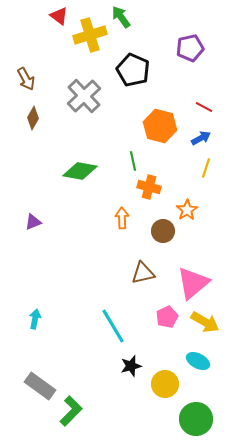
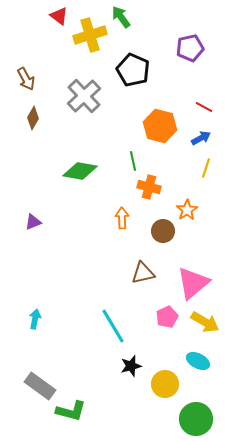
green L-shape: rotated 60 degrees clockwise
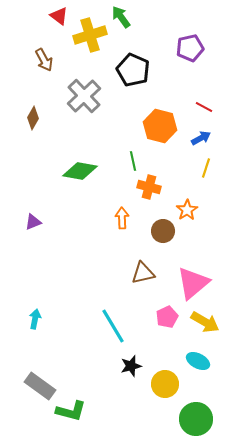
brown arrow: moved 18 px right, 19 px up
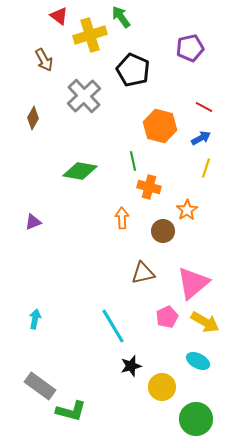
yellow circle: moved 3 px left, 3 px down
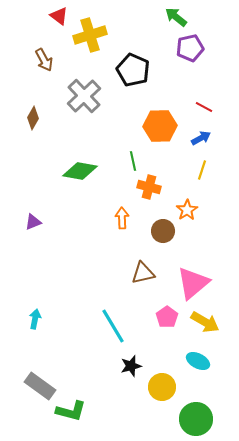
green arrow: moved 55 px right; rotated 15 degrees counterclockwise
orange hexagon: rotated 16 degrees counterclockwise
yellow line: moved 4 px left, 2 px down
pink pentagon: rotated 10 degrees counterclockwise
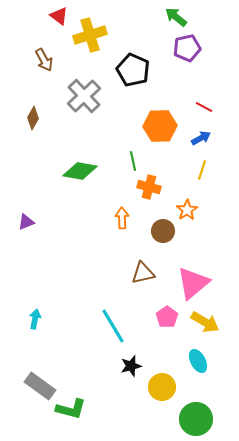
purple pentagon: moved 3 px left
purple triangle: moved 7 px left
cyan ellipse: rotated 35 degrees clockwise
green L-shape: moved 2 px up
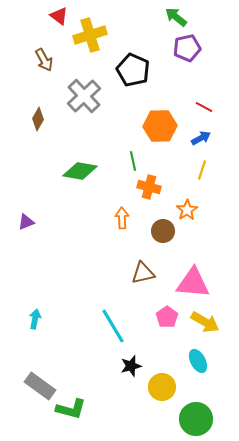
brown diamond: moved 5 px right, 1 px down
pink triangle: rotated 45 degrees clockwise
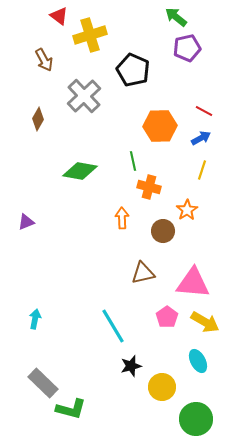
red line: moved 4 px down
gray rectangle: moved 3 px right, 3 px up; rotated 8 degrees clockwise
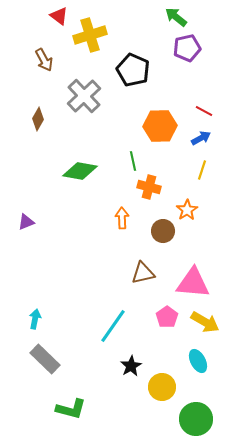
cyan line: rotated 66 degrees clockwise
black star: rotated 15 degrees counterclockwise
gray rectangle: moved 2 px right, 24 px up
